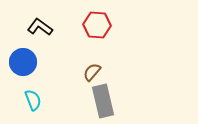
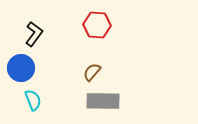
black L-shape: moved 6 px left, 7 px down; rotated 90 degrees clockwise
blue circle: moved 2 px left, 6 px down
gray rectangle: rotated 76 degrees counterclockwise
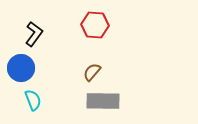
red hexagon: moved 2 px left
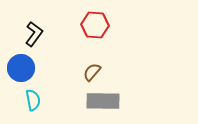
cyan semicircle: rotated 10 degrees clockwise
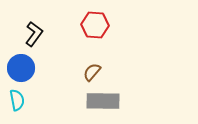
cyan semicircle: moved 16 px left
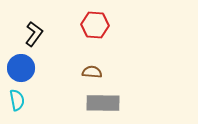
brown semicircle: rotated 54 degrees clockwise
gray rectangle: moved 2 px down
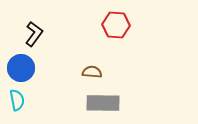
red hexagon: moved 21 px right
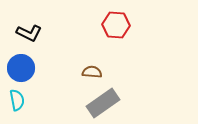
black L-shape: moved 5 px left, 1 px up; rotated 80 degrees clockwise
gray rectangle: rotated 36 degrees counterclockwise
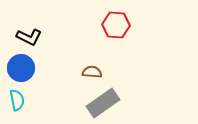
black L-shape: moved 4 px down
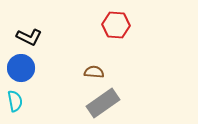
brown semicircle: moved 2 px right
cyan semicircle: moved 2 px left, 1 px down
